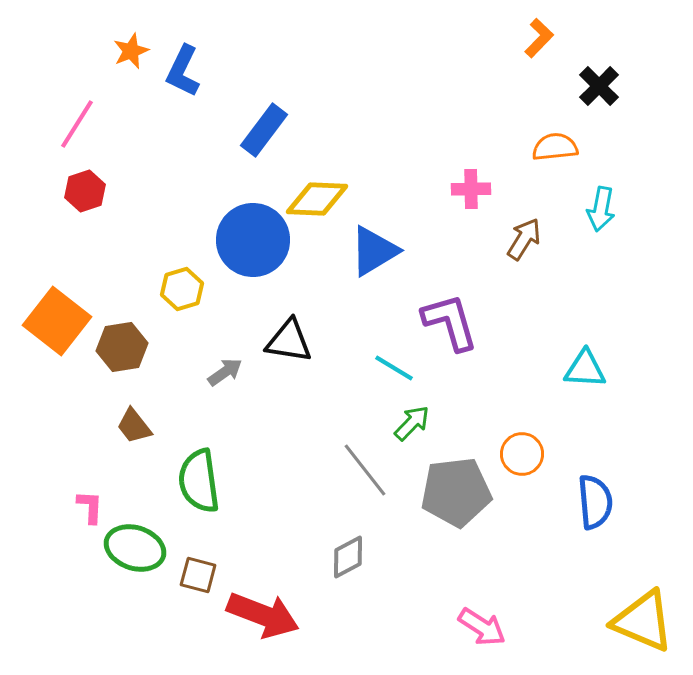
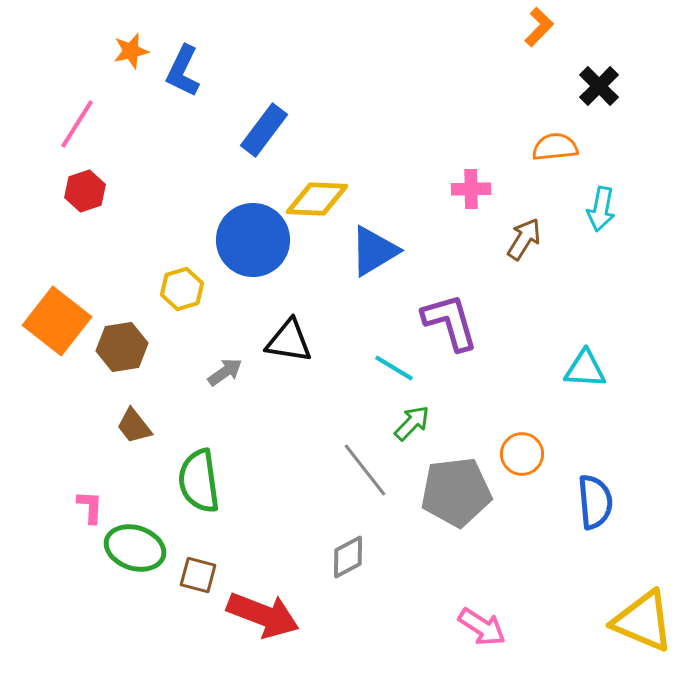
orange L-shape: moved 11 px up
orange star: rotated 9 degrees clockwise
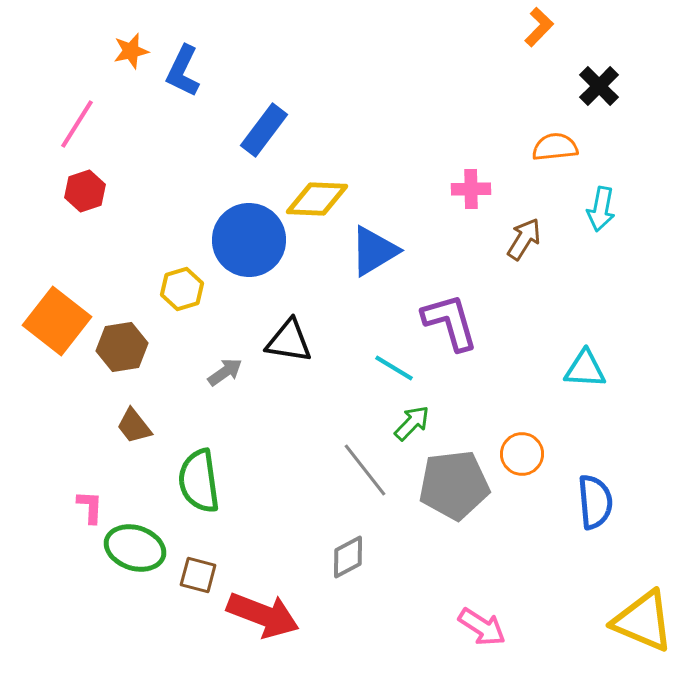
blue circle: moved 4 px left
gray pentagon: moved 2 px left, 7 px up
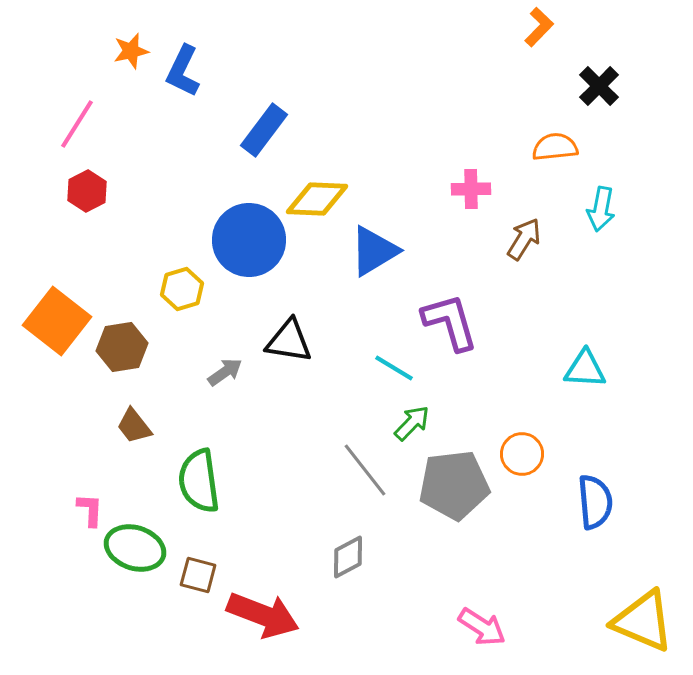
red hexagon: moved 2 px right; rotated 9 degrees counterclockwise
pink L-shape: moved 3 px down
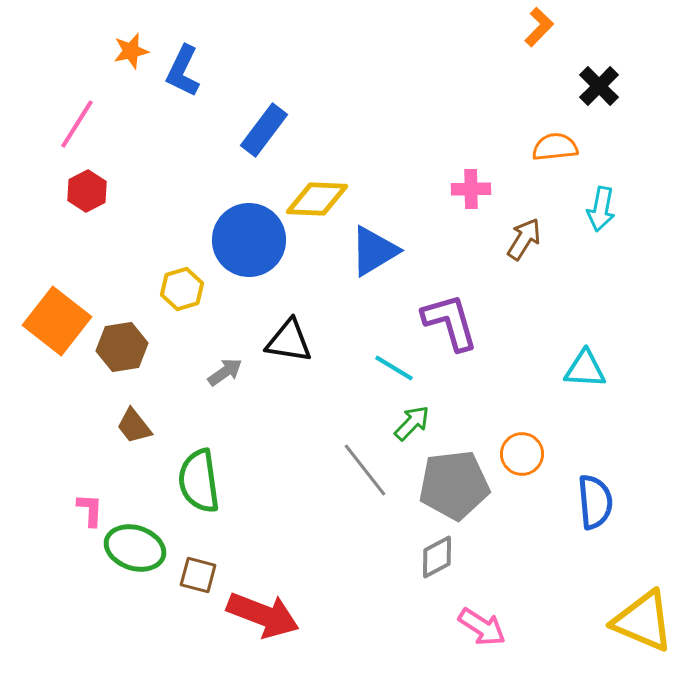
gray diamond: moved 89 px right
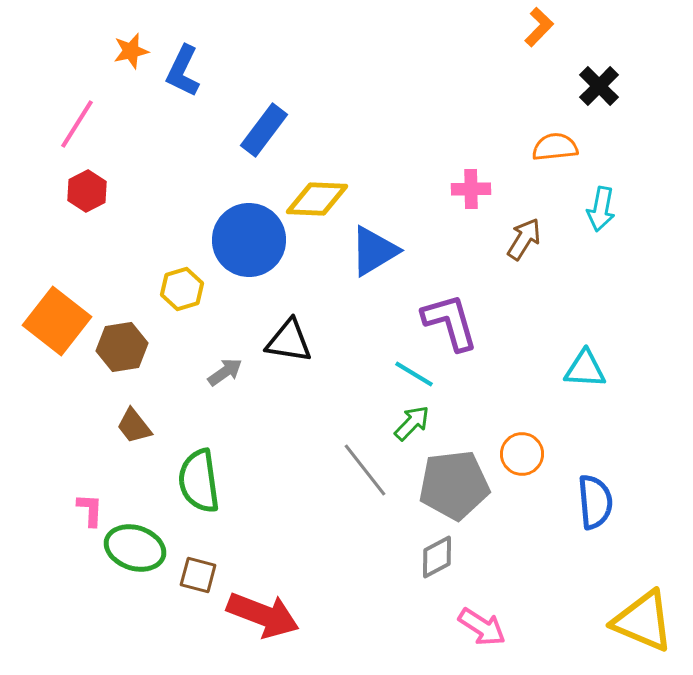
cyan line: moved 20 px right, 6 px down
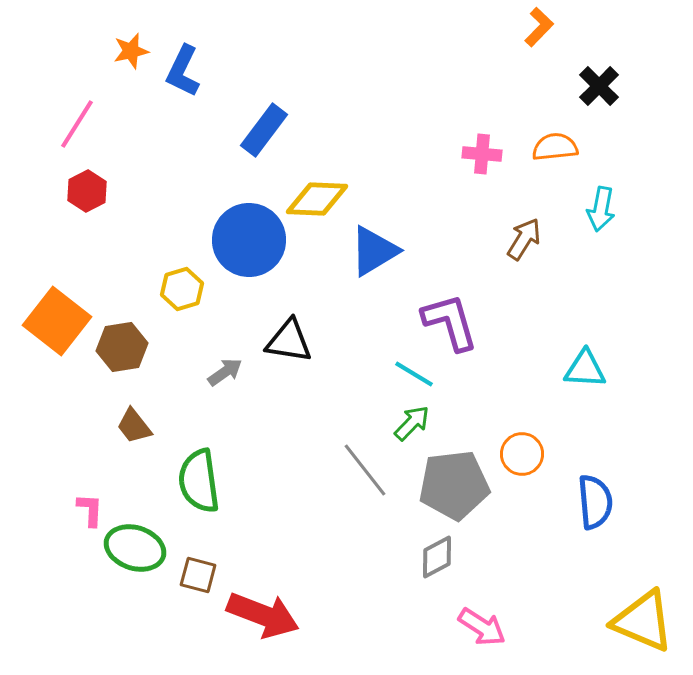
pink cross: moved 11 px right, 35 px up; rotated 6 degrees clockwise
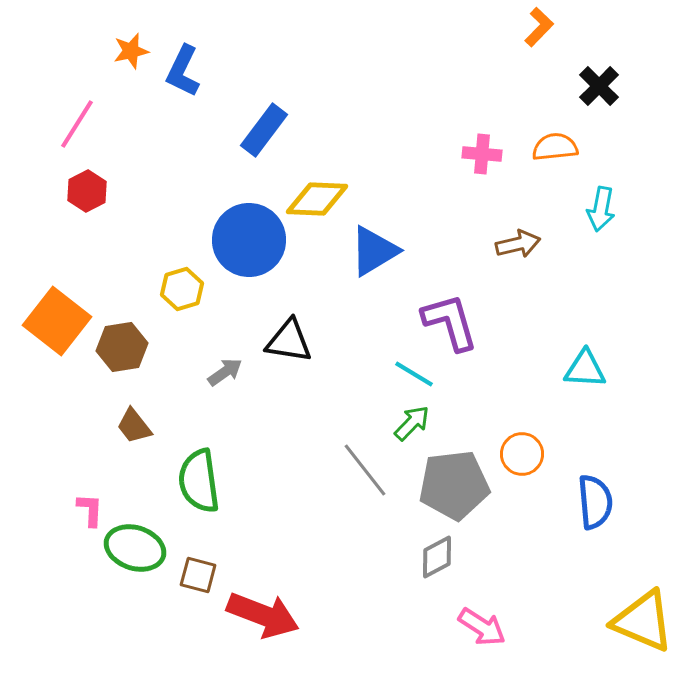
brown arrow: moved 6 px left, 5 px down; rotated 45 degrees clockwise
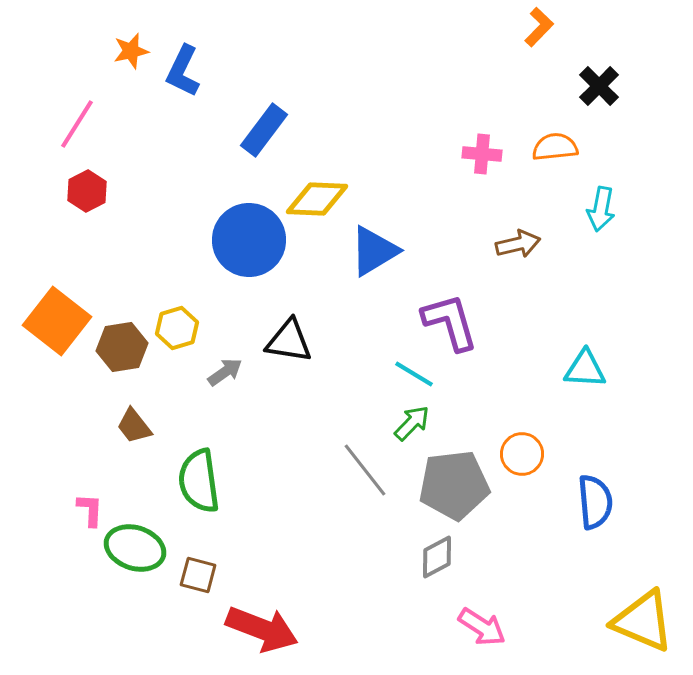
yellow hexagon: moved 5 px left, 39 px down
red arrow: moved 1 px left, 14 px down
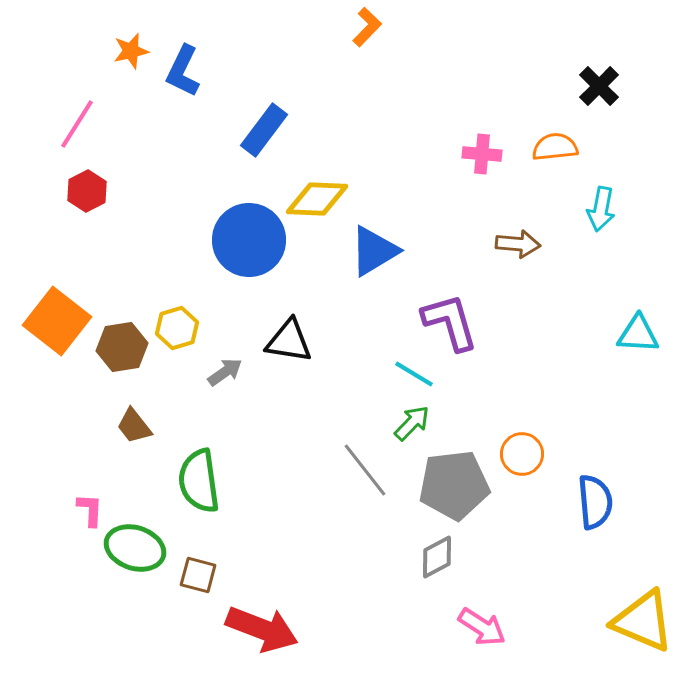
orange L-shape: moved 172 px left
brown arrow: rotated 18 degrees clockwise
cyan triangle: moved 53 px right, 35 px up
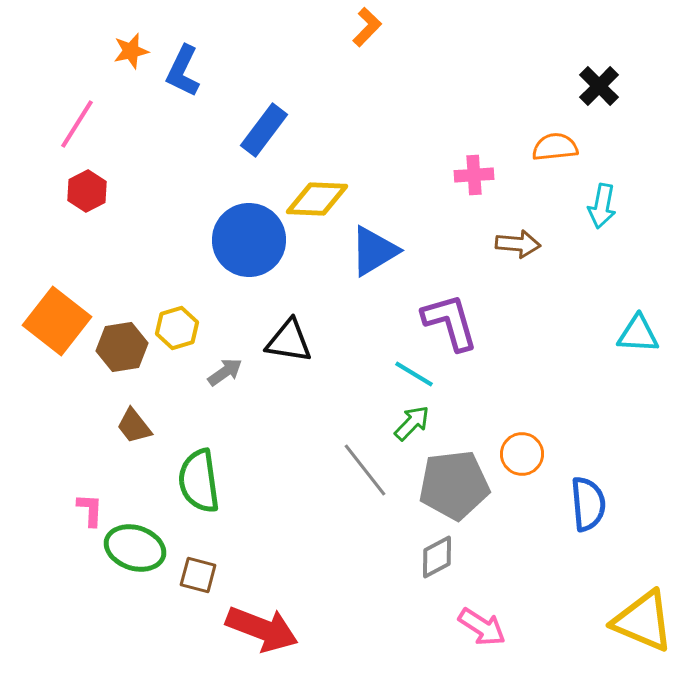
pink cross: moved 8 px left, 21 px down; rotated 9 degrees counterclockwise
cyan arrow: moved 1 px right, 3 px up
blue semicircle: moved 7 px left, 2 px down
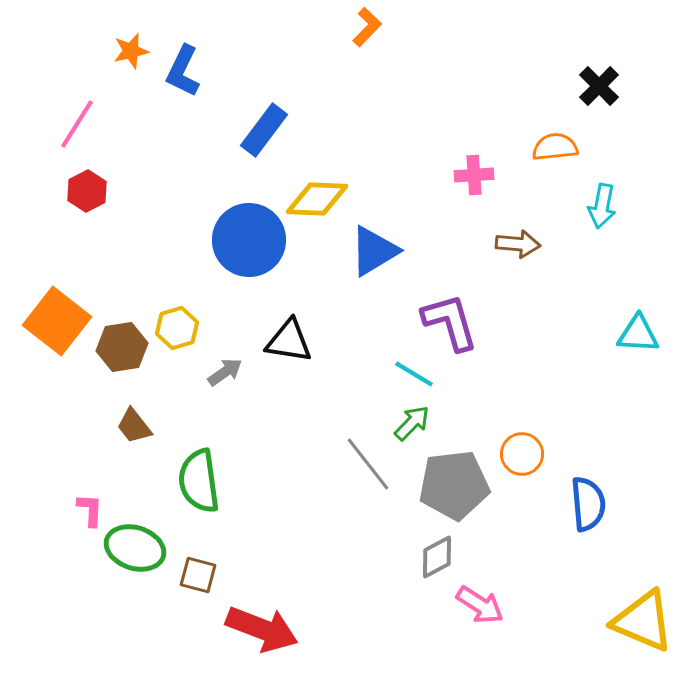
gray line: moved 3 px right, 6 px up
pink arrow: moved 2 px left, 22 px up
